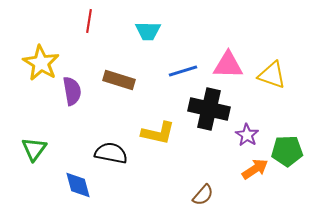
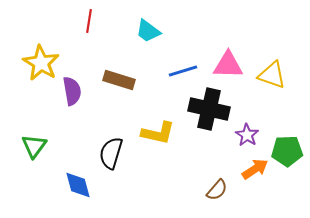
cyan trapezoid: rotated 36 degrees clockwise
green triangle: moved 3 px up
black semicircle: rotated 84 degrees counterclockwise
brown semicircle: moved 14 px right, 5 px up
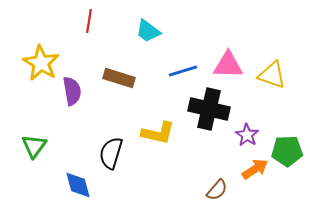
brown rectangle: moved 2 px up
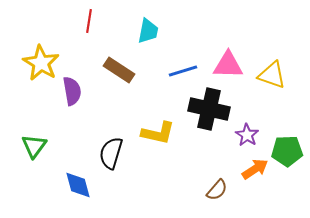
cyan trapezoid: rotated 116 degrees counterclockwise
brown rectangle: moved 8 px up; rotated 16 degrees clockwise
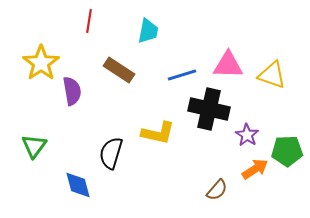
yellow star: rotated 6 degrees clockwise
blue line: moved 1 px left, 4 px down
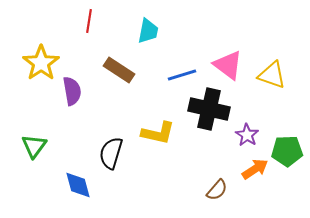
pink triangle: rotated 36 degrees clockwise
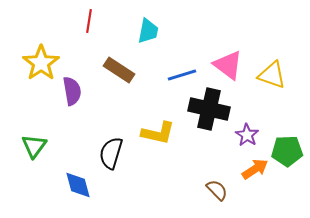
brown semicircle: rotated 85 degrees counterclockwise
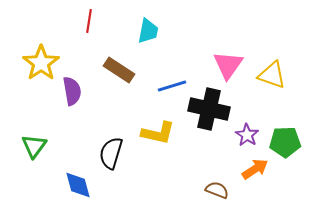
pink triangle: rotated 28 degrees clockwise
blue line: moved 10 px left, 11 px down
green pentagon: moved 2 px left, 9 px up
brown semicircle: rotated 25 degrees counterclockwise
